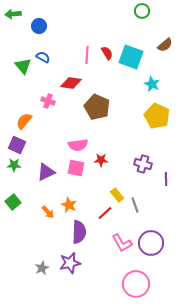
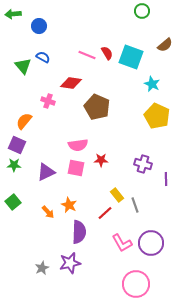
pink line: rotated 72 degrees counterclockwise
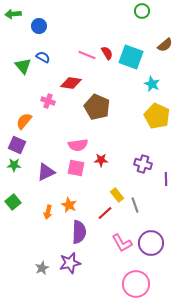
orange arrow: rotated 56 degrees clockwise
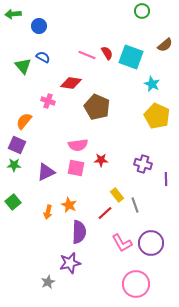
gray star: moved 6 px right, 14 px down
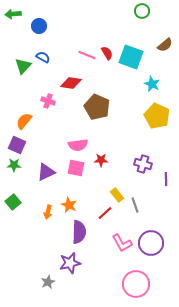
green triangle: rotated 24 degrees clockwise
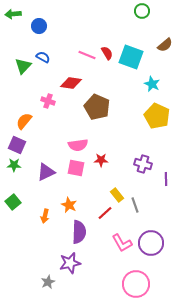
orange arrow: moved 3 px left, 4 px down
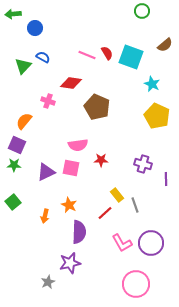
blue circle: moved 4 px left, 2 px down
pink square: moved 5 px left
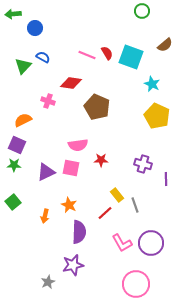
orange semicircle: moved 1 px left, 1 px up; rotated 24 degrees clockwise
purple star: moved 3 px right, 2 px down
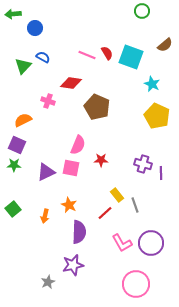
pink semicircle: rotated 60 degrees counterclockwise
purple line: moved 5 px left, 6 px up
green square: moved 7 px down
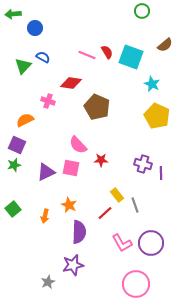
red semicircle: moved 1 px up
orange semicircle: moved 2 px right
pink semicircle: rotated 114 degrees clockwise
green star: rotated 16 degrees counterclockwise
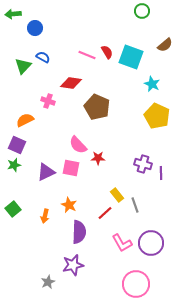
red star: moved 3 px left, 2 px up
